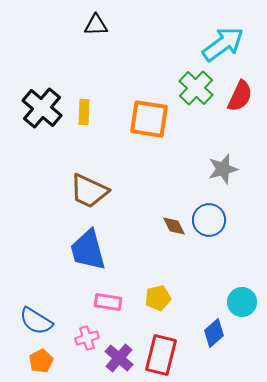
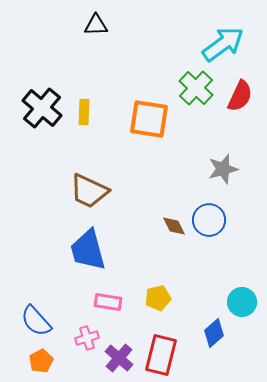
blue semicircle: rotated 16 degrees clockwise
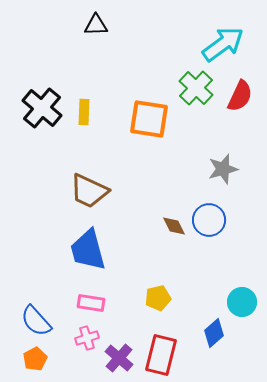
pink rectangle: moved 17 px left, 1 px down
orange pentagon: moved 6 px left, 2 px up
